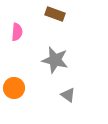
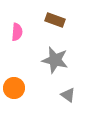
brown rectangle: moved 6 px down
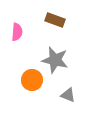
orange circle: moved 18 px right, 8 px up
gray triangle: rotated 14 degrees counterclockwise
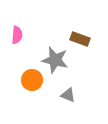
brown rectangle: moved 25 px right, 19 px down
pink semicircle: moved 3 px down
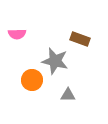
pink semicircle: moved 1 px up; rotated 84 degrees clockwise
gray star: moved 1 px down
gray triangle: rotated 21 degrees counterclockwise
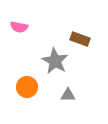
pink semicircle: moved 2 px right, 7 px up; rotated 12 degrees clockwise
gray star: rotated 16 degrees clockwise
orange circle: moved 5 px left, 7 px down
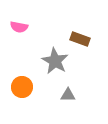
orange circle: moved 5 px left
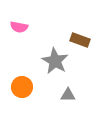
brown rectangle: moved 1 px down
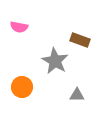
gray triangle: moved 9 px right
